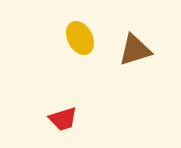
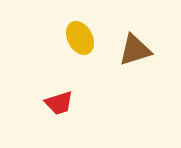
red trapezoid: moved 4 px left, 16 px up
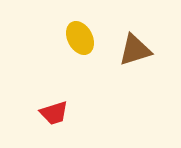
red trapezoid: moved 5 px left, 10 px down
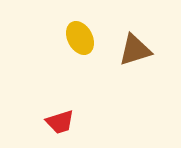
red trapezoid: moved 6 px right, 9 px down
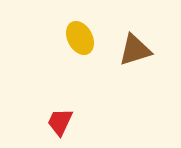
red trapezoid: rotated 132 degrees clockwise
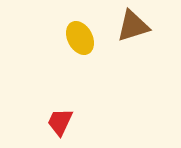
brown triangle: moved 2 px left, 24 px up
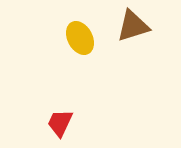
red trapezoid: moved 1 px down
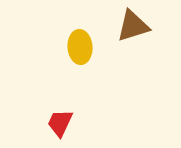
yellow ellipse: moved 9 px down; rotated 24 degrees clockwise
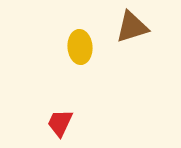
brown triangle: moved 1 px left, 1 px down
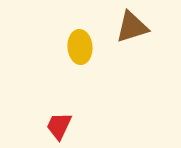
red trapezoid: moved 1 px left, 3 px down
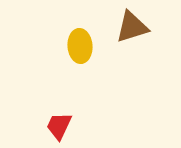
yellow ellipse: moved 1 px up
